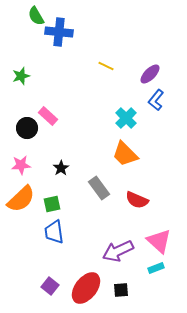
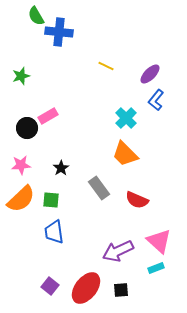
pink rectangle: rotated 72 degrees counterclockwise
green square: moved 1 px left, 4 px up; rotated 18 degrees clockwise
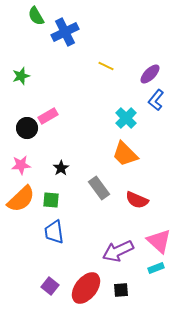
blue cross: moved 6 px right; rotated 32 degrees counterclockwise
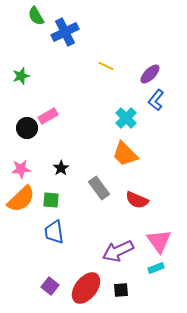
pink star: moved 4 px down
pink triangle: rotated 12 degrees clockwise
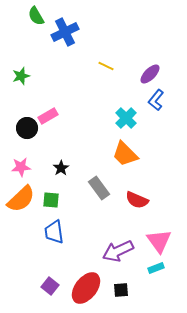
pink star: moved 2 px up
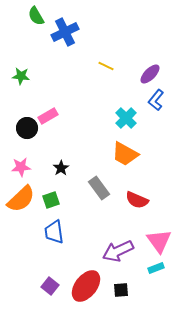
green star: rotated 24 degrees clockwise
orange trapezoid: rotated 16 degrees counterclockwise
green square: rotated 24 degrees counterclockwise
red ellipse: moved 2 px up
